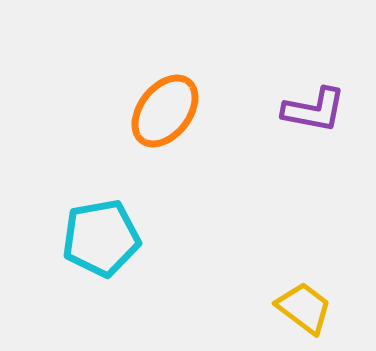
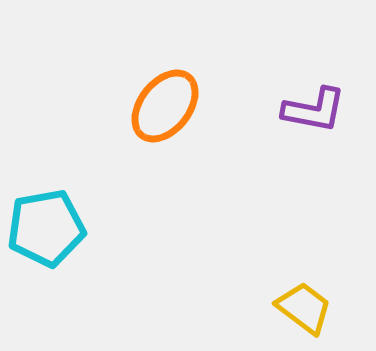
orange ellipse: moved 5 px up
cyan pentagon: moved 55 px left, 10 px up
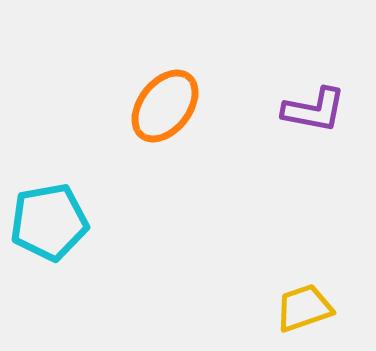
cyan pentagon: moved 3 px right, 6 px up
yellow trapezoid: rotated 56 degrees counterclockwise
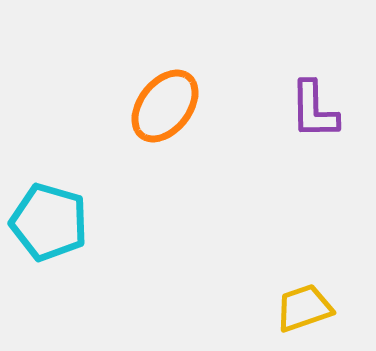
purple L-shape: rotated 78 degrees clockwise
cyan pentagon: rotated 26 degrees clockwise
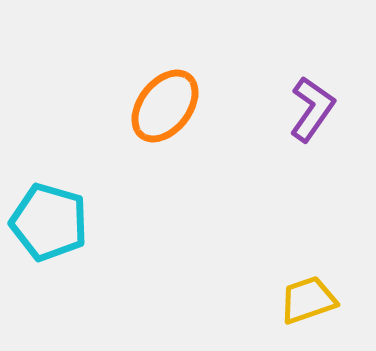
purple L-shape: moved 2 px left, 1 px up; rotated 144 degrees counterclockwise
yellow trapezoid: moved 4 px right, 8 px up
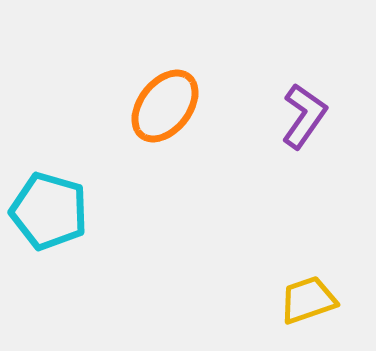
purple L-shape: moved 8 px left, 7 px down
cyan pentagon: moved 11 px up
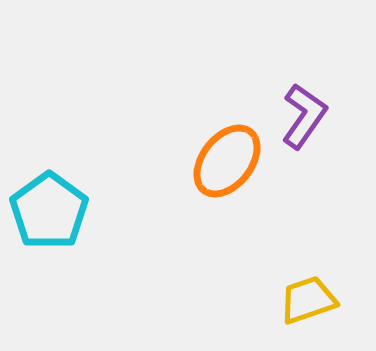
orange ellipse: moved 62 px right, 55 px down
cyan pentagon: rotated 20 degrees clockwise
